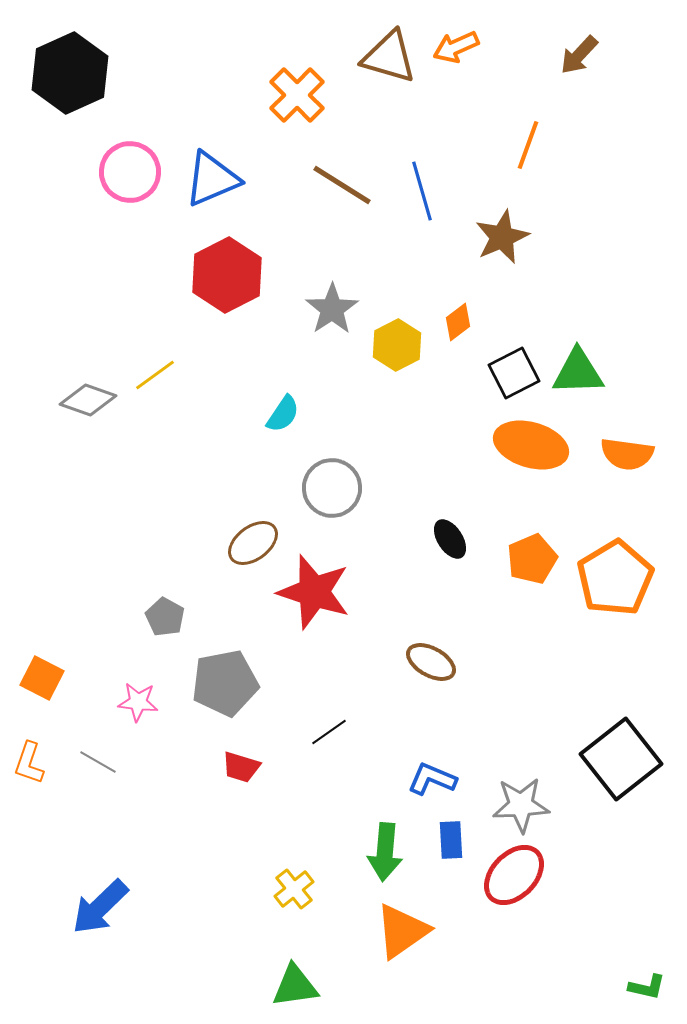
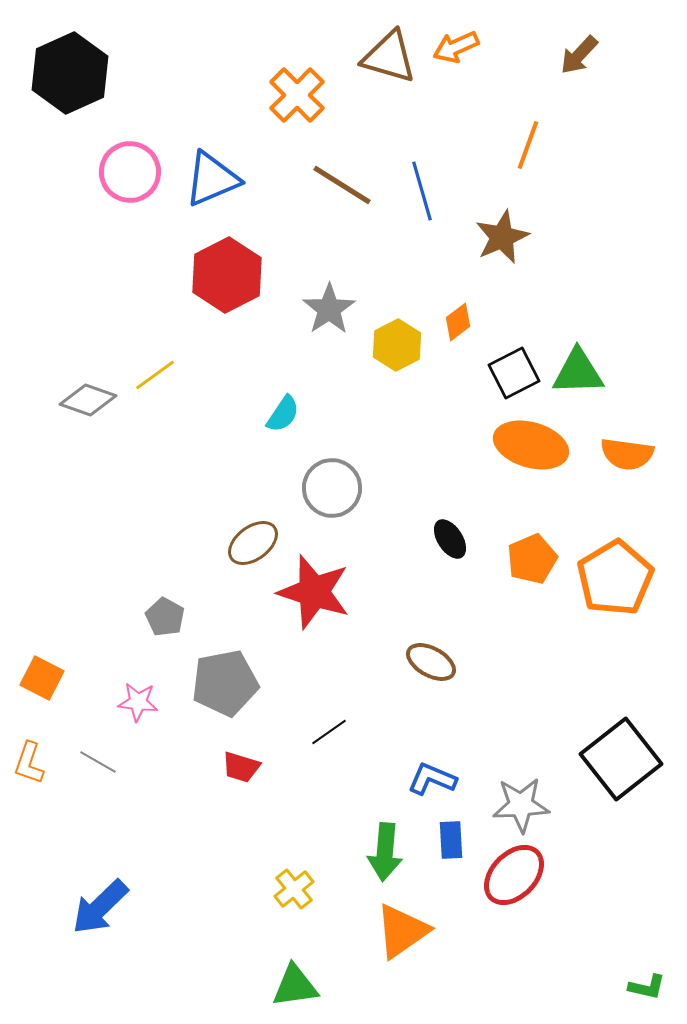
gray star at (332, 309): moved 3 px left
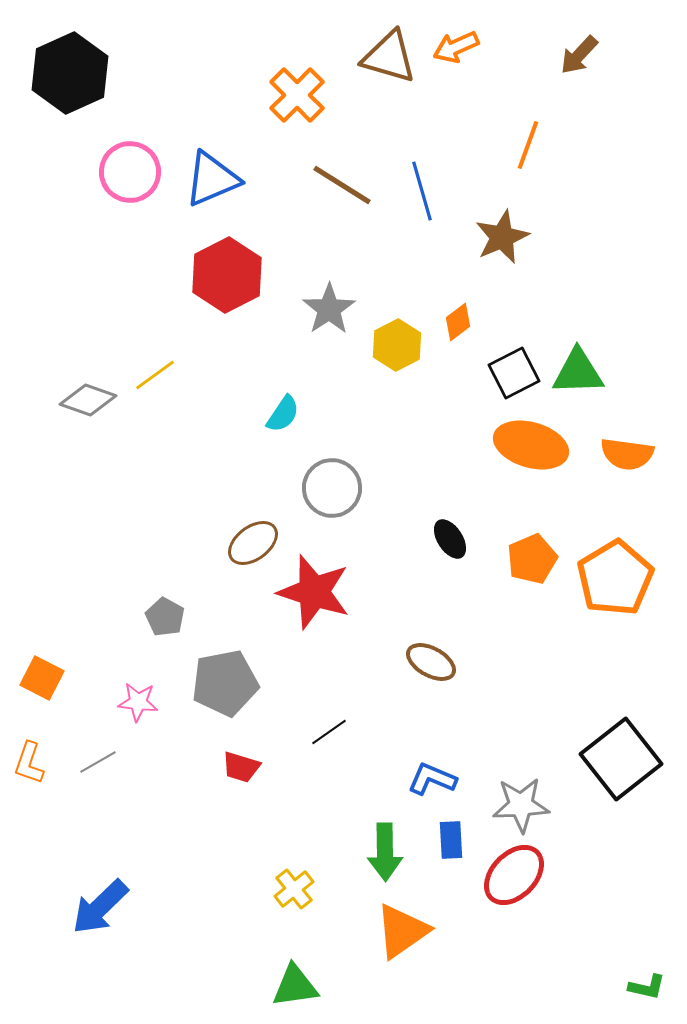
gray line at (98, 762): rotated 60 degrees counterclockwise
green arrow at (385, 852): rotated 6 degrees counterclockwise
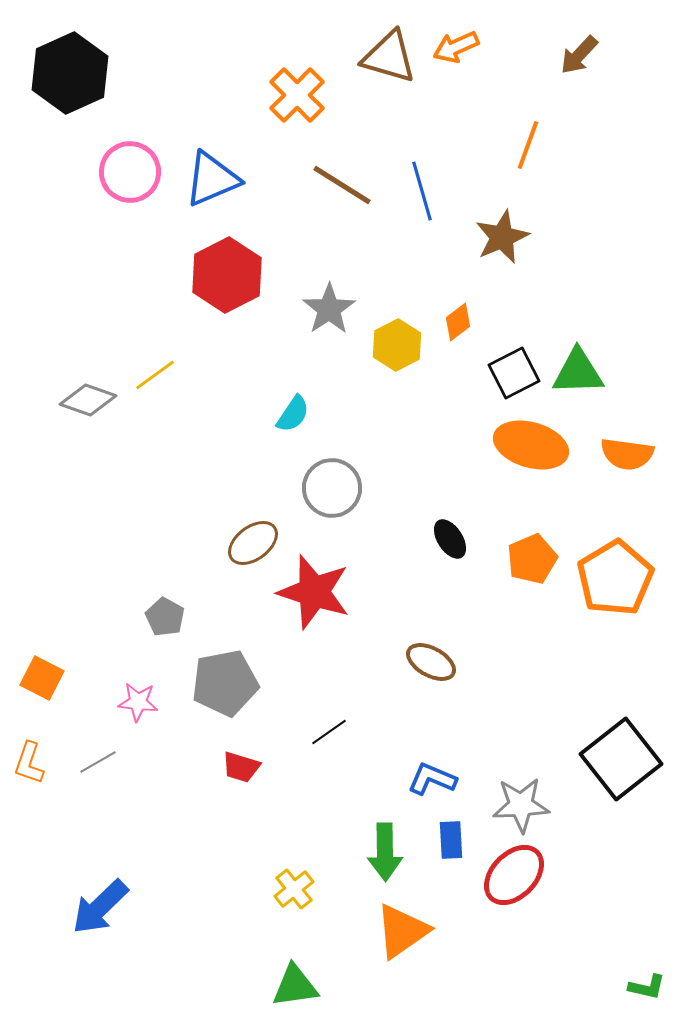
cyan semicircle at (283, 414): moved 10 px right
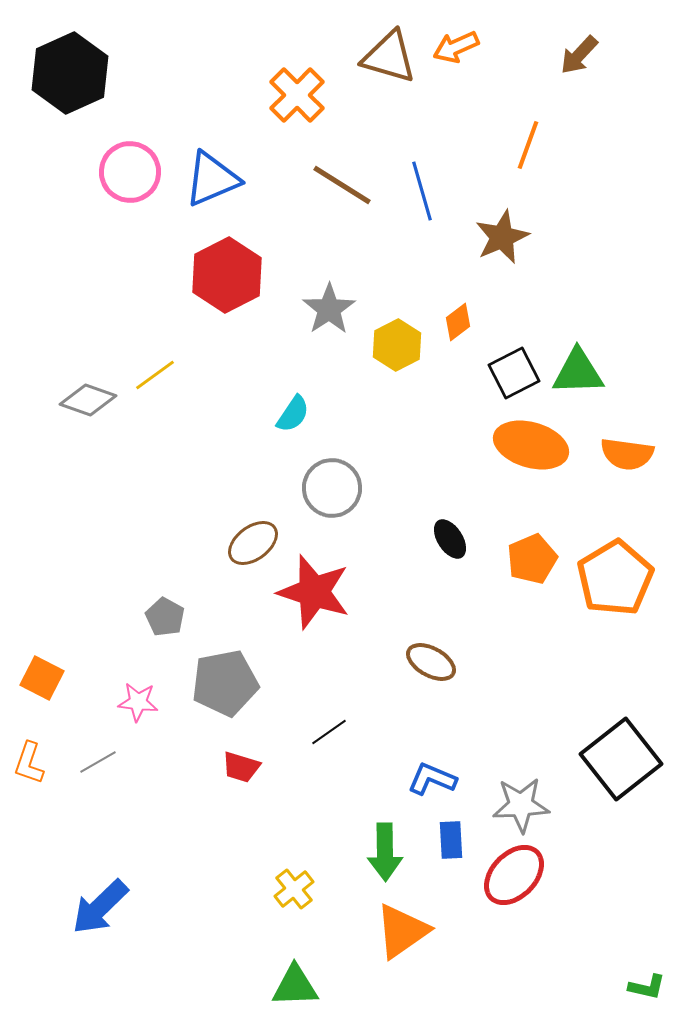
green triangle at (295, 986): rotated 6 degrees clockwise
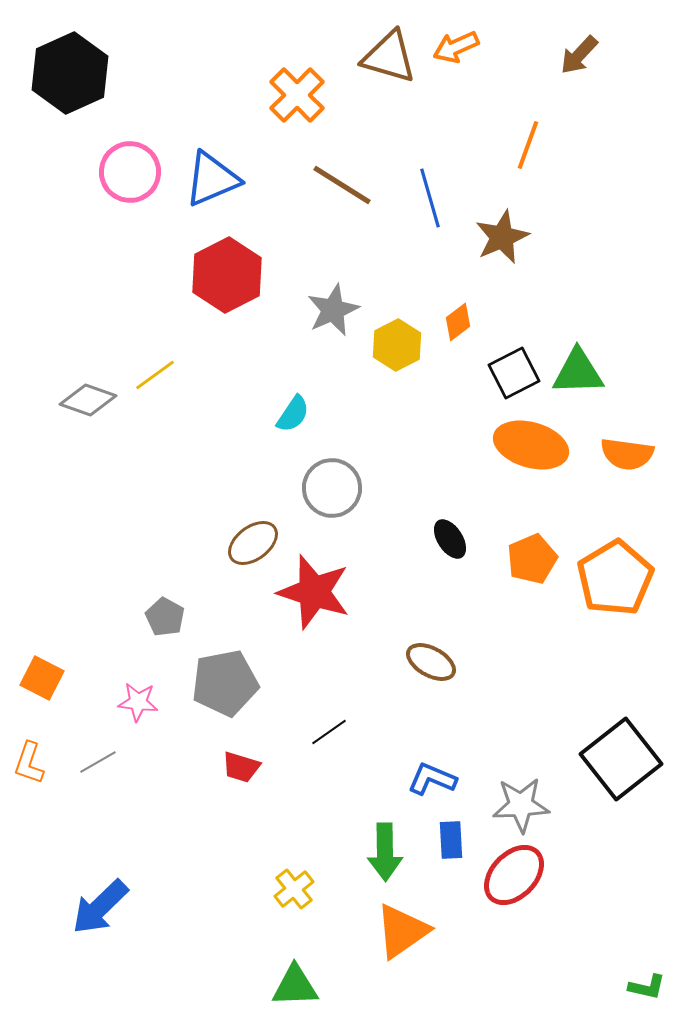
blue line at (422, 191): moved 8 px right, 7 px down
gray star at (329, 309): moved 4 px right, 1 px down; rotated 10 degrees clockwise
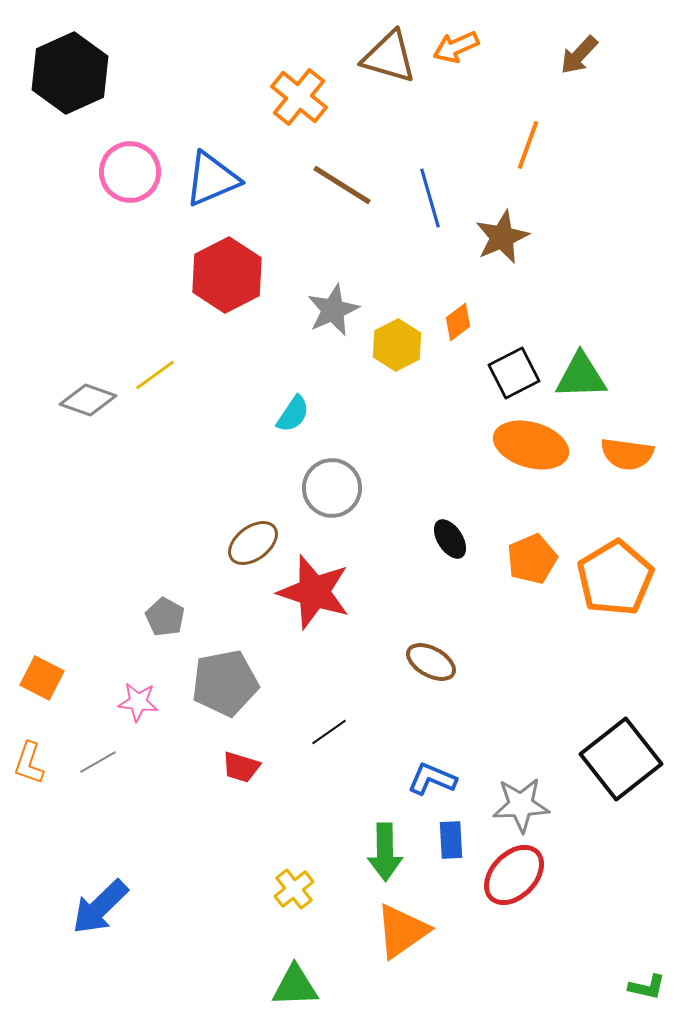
orange cross at (297, 95): moved 2 px right, 2 px down; rotated 6 degrees counterclockwise
green triangle at (578, 372): moved 3 px right, 4 px down
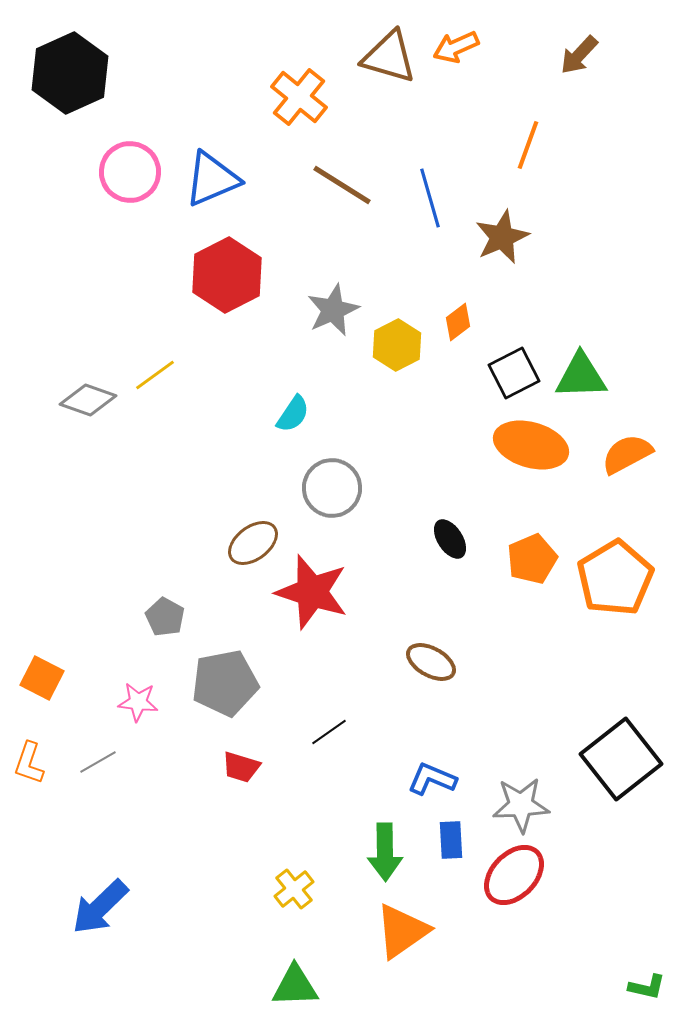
orange semicircle at (627, 454): rotated 144 degrees clockwise
red star at (314, 592): moved 2 px left
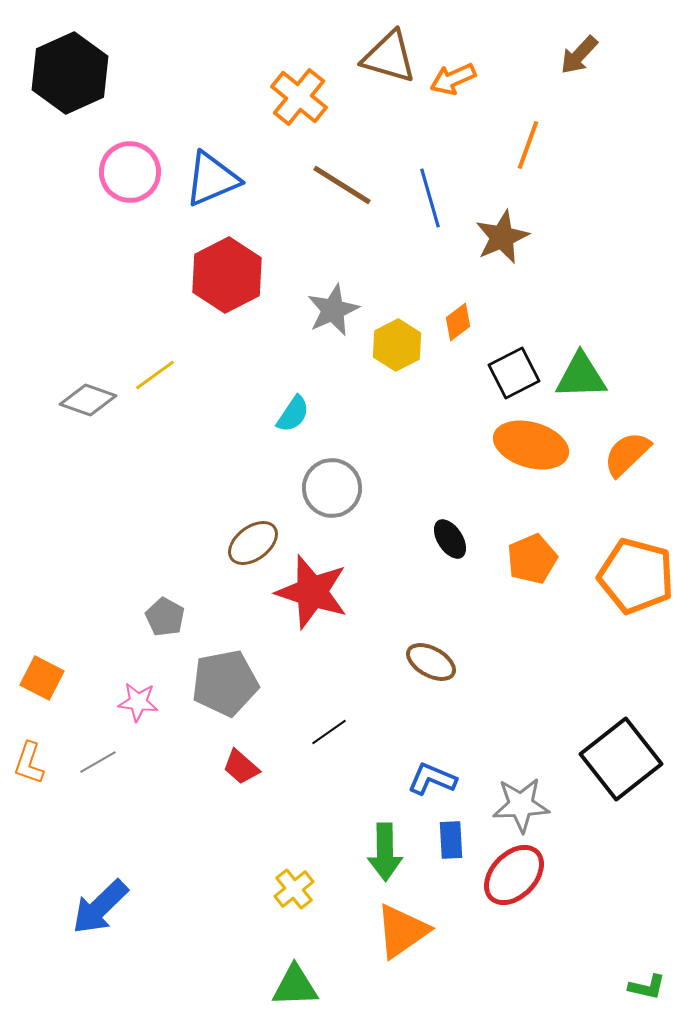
orange arrow at (456, 47): moved 3 px left, 32 px down
orange semicircle at (627, 454): rotated 16 degrees counterclockwise
orange pentagon at (615, 578): moved 21 px right, 2 px up; rotated 26 degrees counterclockwise
red trapezoid at (241, 767): rotated 24 degrees clockwise
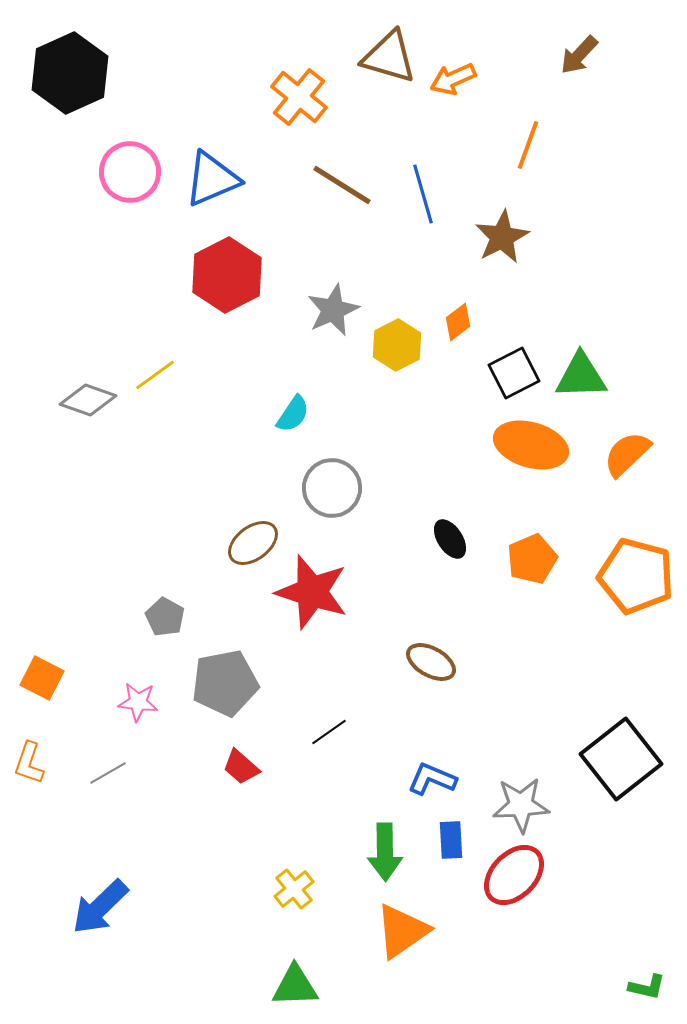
blue line at (430, 198): moved 7 px left, 4 px up
brown star at (502, 237): rotated 4 degrees counterclockwise
gray line at (98, 762): moved 10 px right, 11 px down
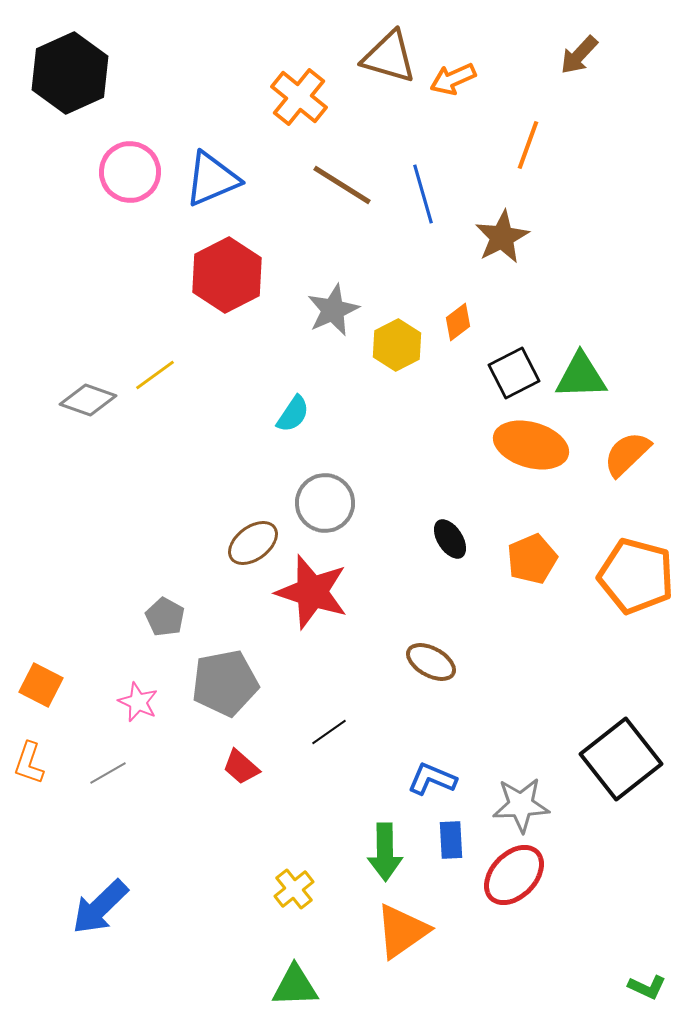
gray circle at (332, 488): moved 7 px left, 15 px down
orange square at (42, 678): moved 1 px left, 7 px down
pink star at (138, 702): rotated 18 degrees clockwise
green L-shape at (647, 987): rotated 12 degrees clockwise
